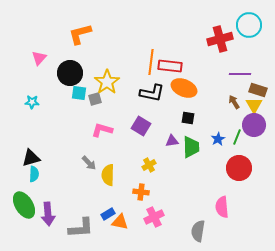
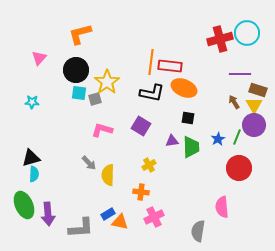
cyan circle: moved 2 px left, 8 px down
black circle: moved 6 px right, 3 px up
green ellipse: rotated 8 degrees clockwise
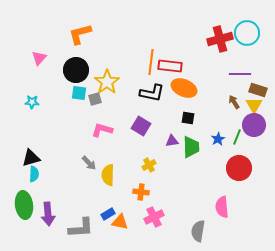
green ellipse: rotated 16 degrees clockwise
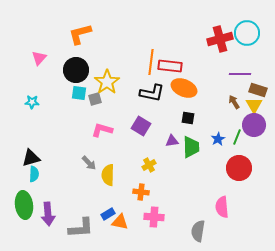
pink cross: rotated 30 degrees clockwise
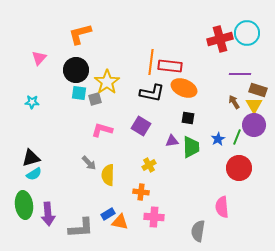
cyan semicircle: rotated 56 degrees clockwise
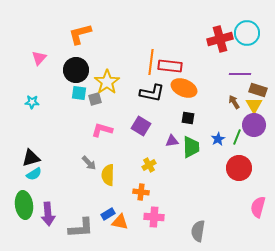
pink semicircle: moved 36 px right; rotated 20 degrees clockwise
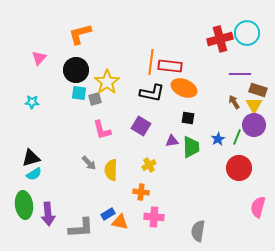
pink L-shape: rotated 120 degrees counterclockwise
yellow semicircle: moved 3 px right, 5 px up
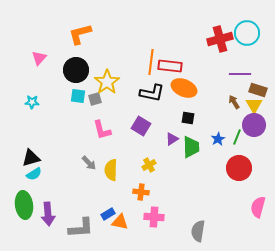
cyan square: moved 1 px left, 3 px down
purple triangle: moved 2 px up; rotated 24 degrees counterclockwise
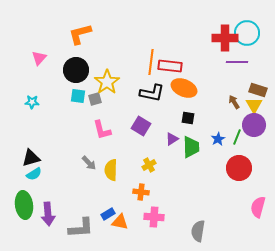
red cross: moved 5 px right, 1 px up; rotated 15 degrees clockwise
purple line: moved 3 px left, 12 px up
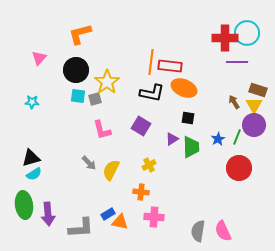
yellow semicircle: rotated 25 degrees clockwise
pink semicircle: moved 35 px left, 24 px down; rotated 40 degrees counterclockwise
